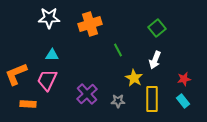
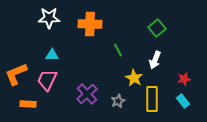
orange cross: rotated 20 degrees clockwise
gray star: rotated 24 degrees counterclockwise
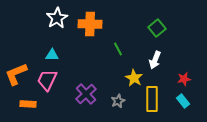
white star: moved 8 px right; rotated 30 degrees counterclockwise
green line: moved 1 px up
purple cross: moved 1 px left
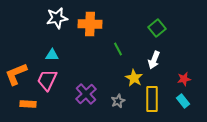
white star: rotated 20 degrees clockwise
white arrow: moved 1 px left
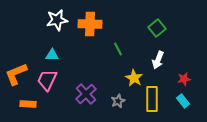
white star: moved 2 px down
white arrow: moved 4 px right
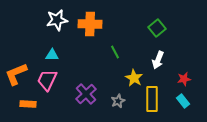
green line: moved 3 px left, 3 px down
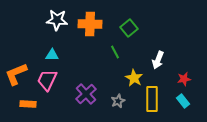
white star: rotated 15 degrees clockwise
green square: moved 28 px left
